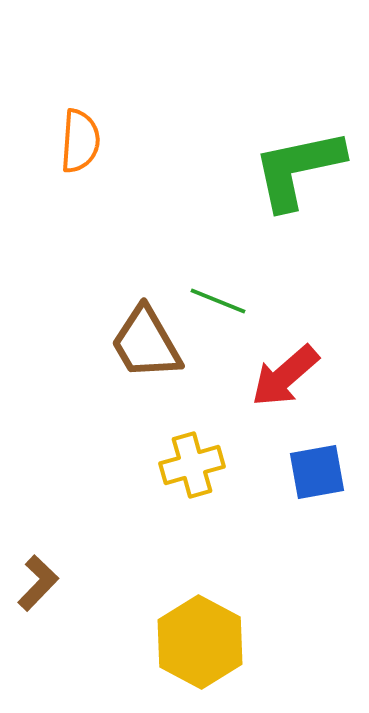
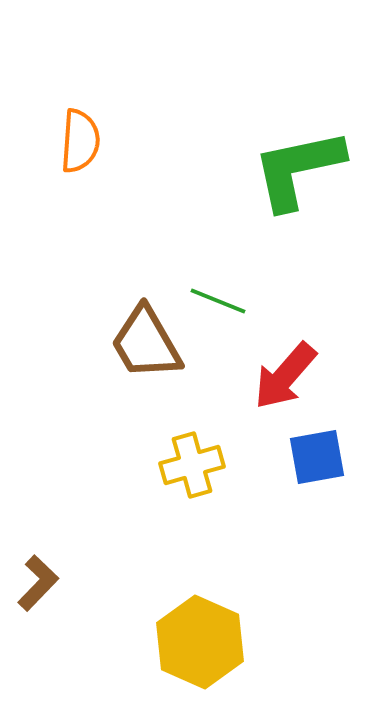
red arrow: rotated 8 degrees counterclockwise
blue square: moved 15 px up
yellow hexagon: rotated 4 degrees counterclockwise
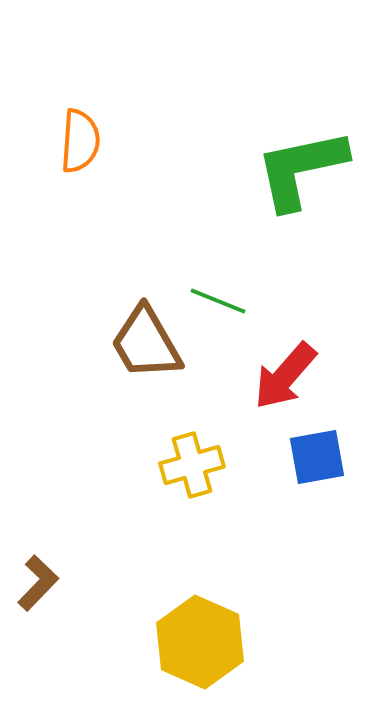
green L-shape: moved 3 px right
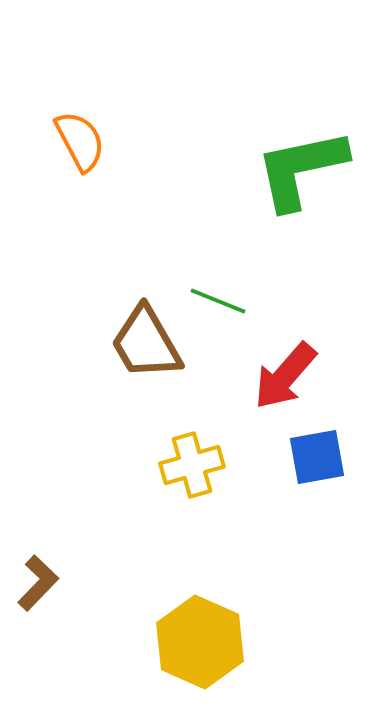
orange semicircle: rotated 32 degrees counterclockwise
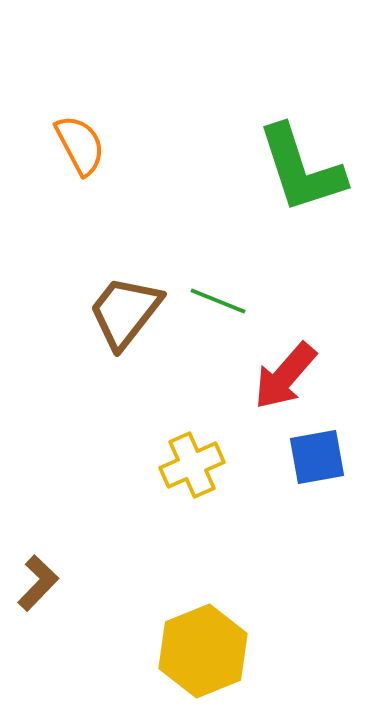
orange semicircle: moved 4 px down
green L-shape: rotated 96 degrees counterclockwise
brown trapezoid: moved 21 px left, 31 px up; rotated 68 degrees clockwise
yellow cross: rotated 8 degrees counterclockwise
yellow hexagon: moved 3 px right, 9 px down; rotated 14 degrees clockwise
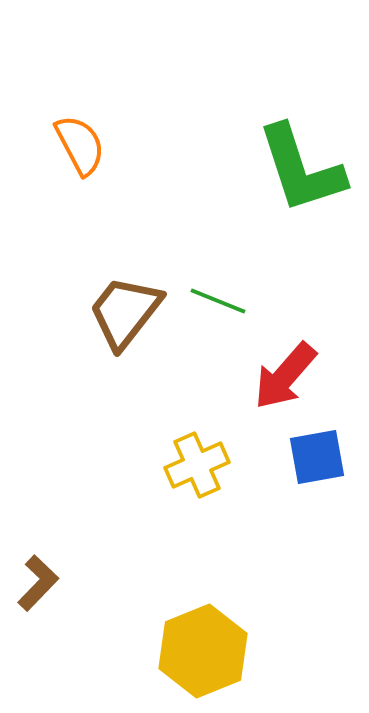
yellow cross: moved 5 px right
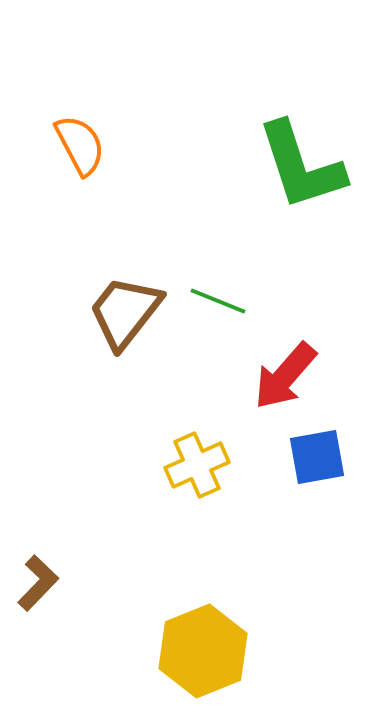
green L-shape: moved 3 px up
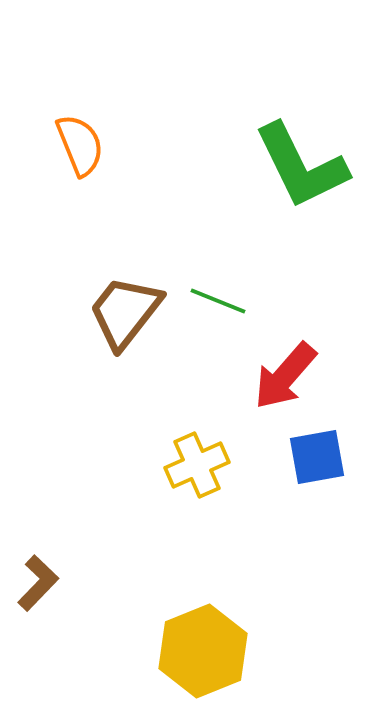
orange semicircle: rotated 6 degrees clockwise
green L-shape: rotated 8 degrees counterclockwise
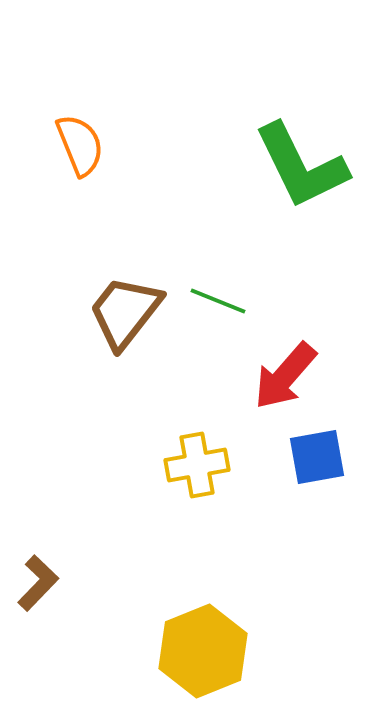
yellow cross: rotated 14 degrees clockwise
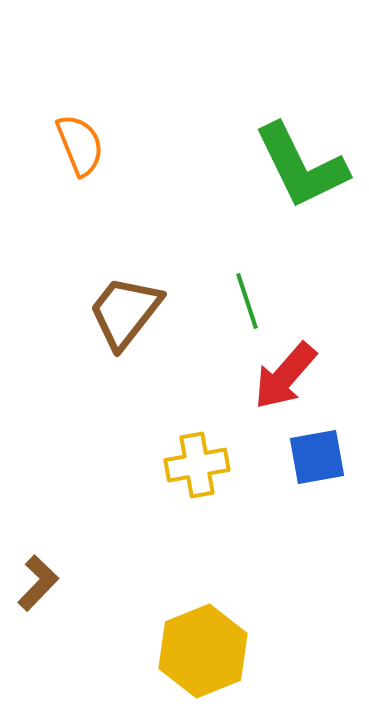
green line: moved 29 px right; rotated 50 degrees clockwise
